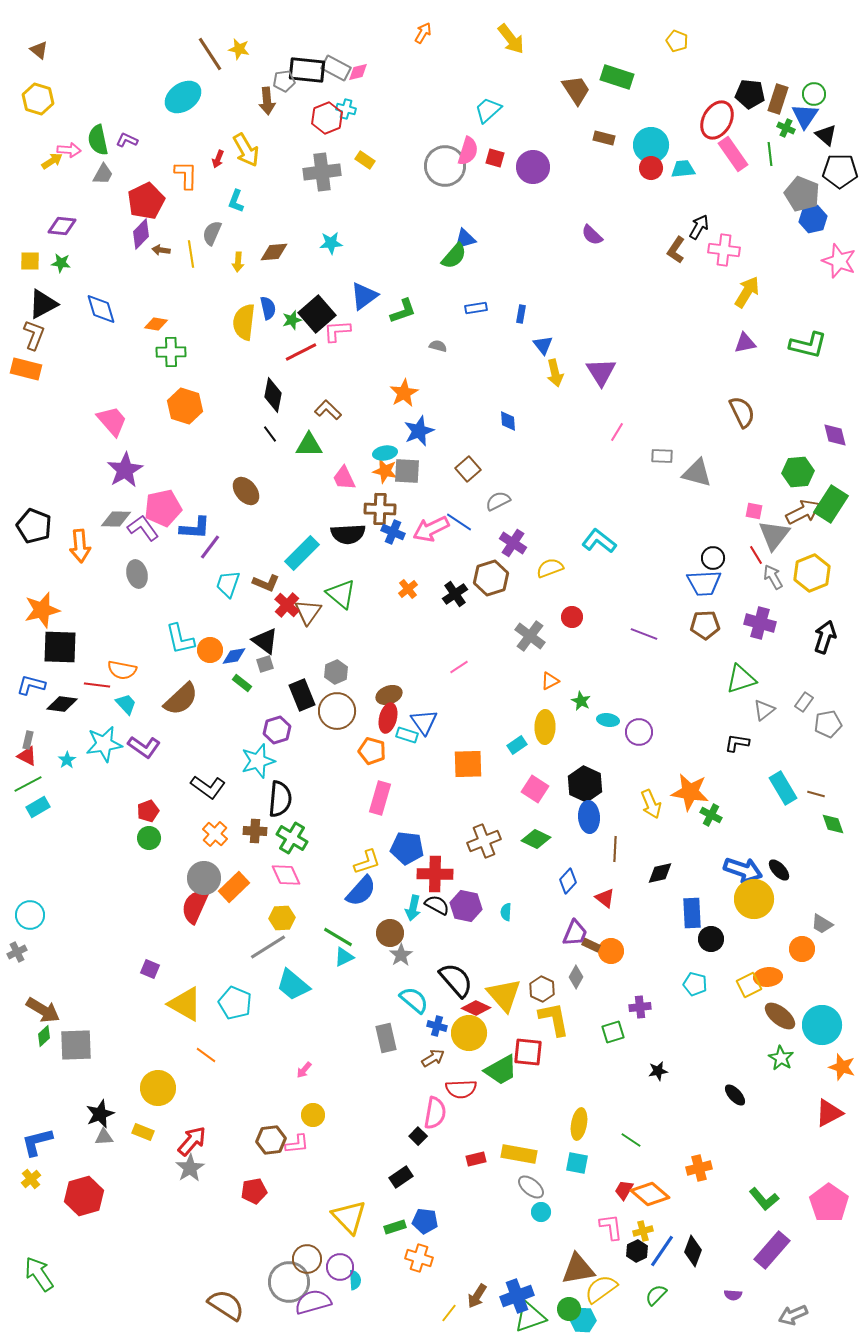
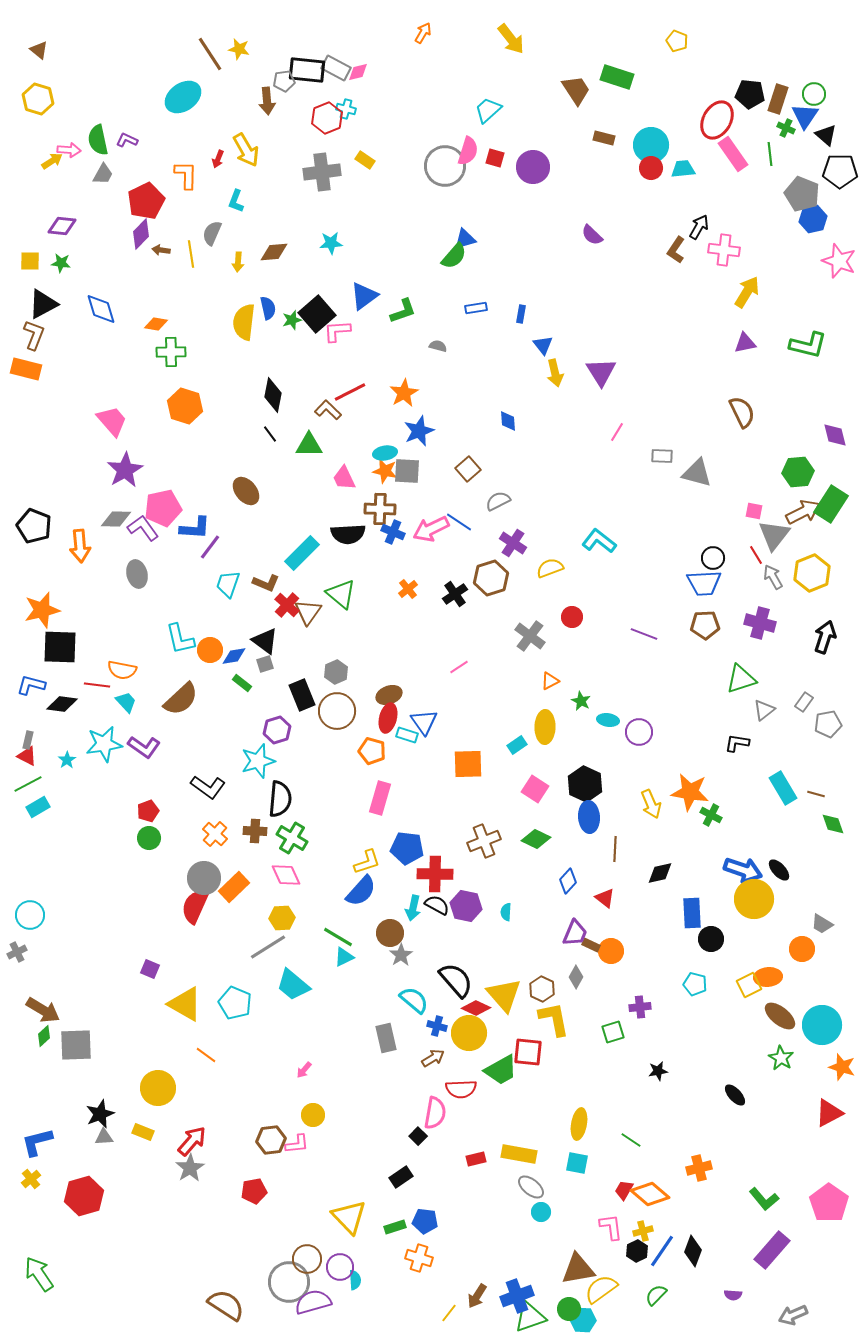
red line at (301, 352): moved 49 px right, 40 px down
cyan trapezoid at (126, 704): moved 2 px up
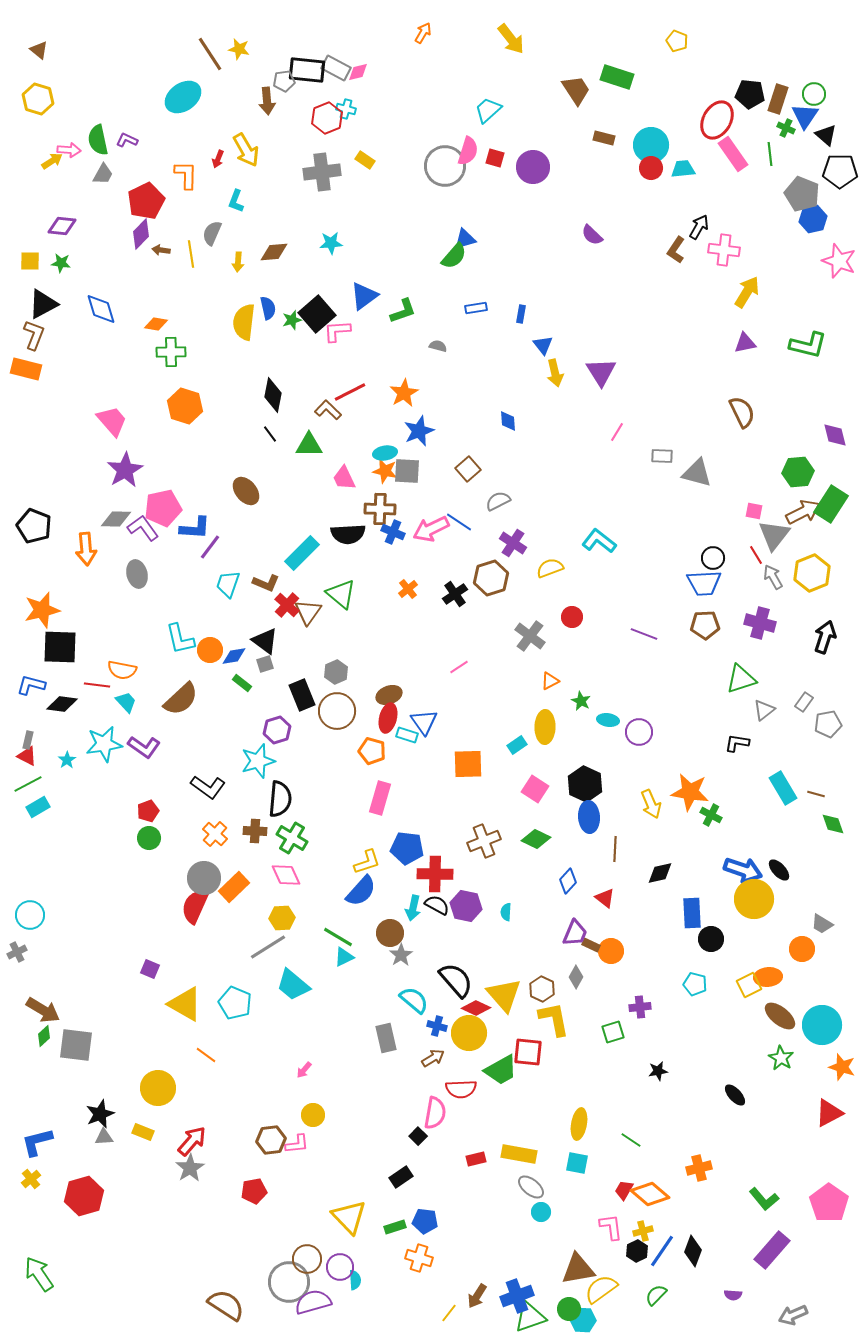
orange arrow at (80, 546): moved 6 px right, 3 px down
gray square at (76, 1045): rotated 9 degrees clockwise
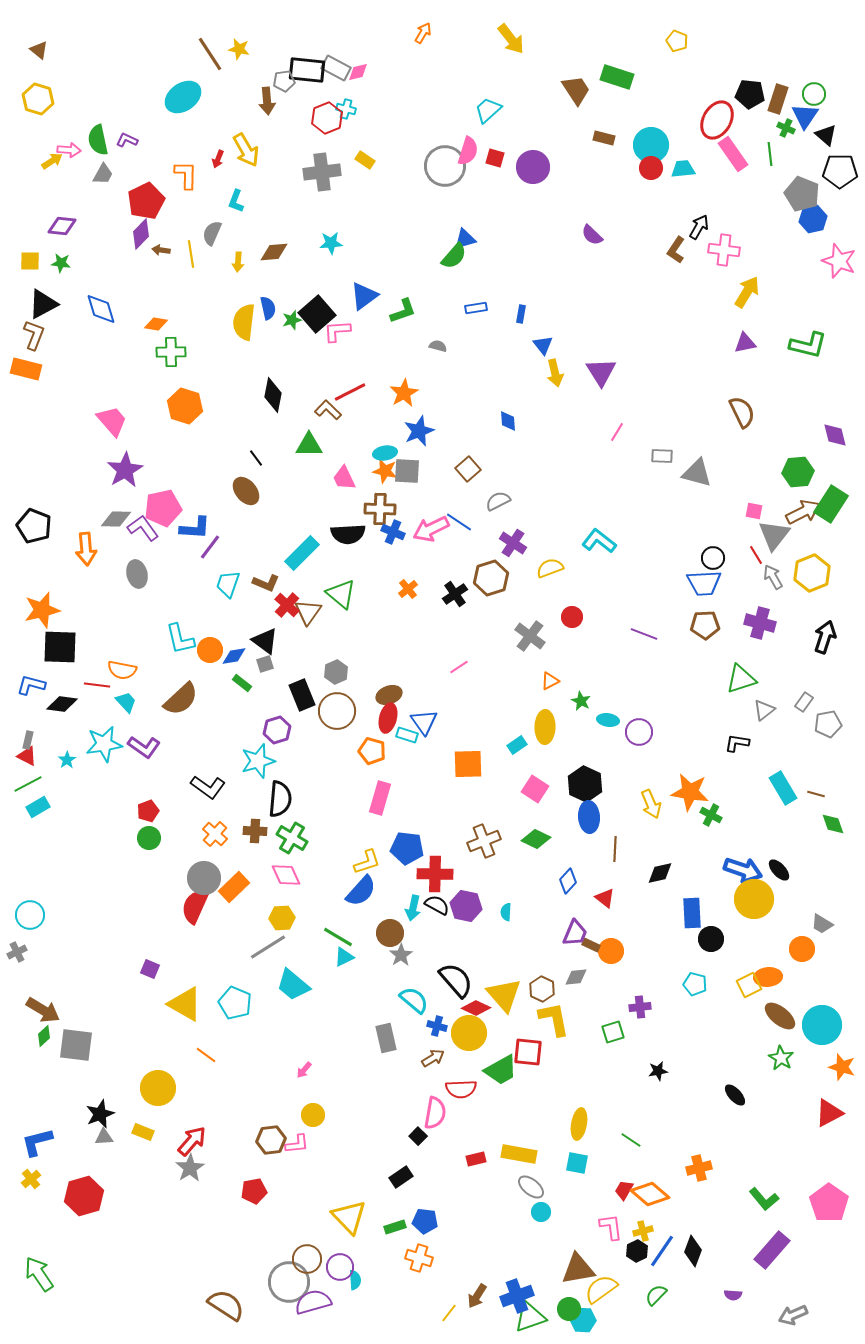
black line at (270, 434): moved 14 px left, 24 px down
gray diamond at (576, 977): rotated 55 degrees clockwise
